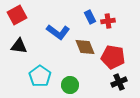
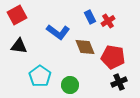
red cross: rotated 24 degrees counterclockwise
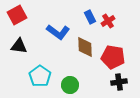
brown diamond: rotated 20 degrees clockwise
black cross: rotated 14 degrees clockwise
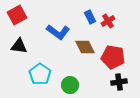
brown diamond: rotated 25 degrees counterclockwise
cyan pentagon: moved 2 px up
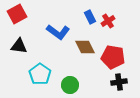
red square: moved 1 px up
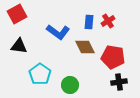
blue rectangle: moved 1 px left, 5 px down; rotated 32 degrees clockwise
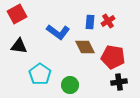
blue rectangle: moved 1 px right
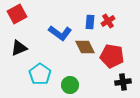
blue L-shape: moved 2 px right, 1 px down
black triangle: moved 2 px down; rotated 30 degrees counterclockwise
red pentagon: moved 1 px left, 1 px up
black cross: moved 4 px right
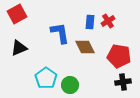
blue L-shape: rotated 135 degrees counterclockwise
red pentagon: moved 7 px right
cyan pentagon: moved 6 px right, 4 px down
